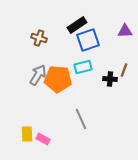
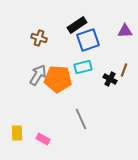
black cross: rotated 24 degrees clockwise
yellow rectangle: moved 10 px left, 1 px up
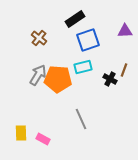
black rectangle: moved 2 px left, 6 px up
brown cross: rotated 21 degrees clockwise
yellow rectangle: moved 4 px right
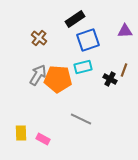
gray line: rotated 40 degrees counterclockwise
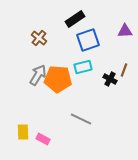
yellow rectangle: moved 2 px right, 1 px up
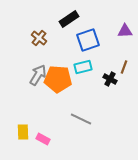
black rectangle: moved 6 px left
brown line: moved 3 px up
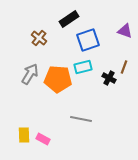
purple triangle: rotated 21 degrees clockwise
gray arrow: moved 8 px left, 1 px up
black cross: moved 1 px left, 1 px up
gray line: rotated 15 degrees counterclockwise
yellow rectangle: moved 1 px right, 3 px down
